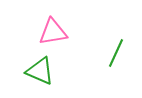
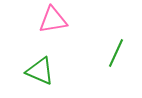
pink triangle: moved 12 px up
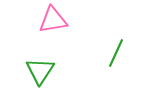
green triangle: rotated 40 degrees clockwise
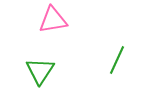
green line: moved 1 px right, 7 px down
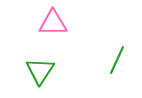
pink triangle: moved 3 px down; rotated 8 degrees clockwise
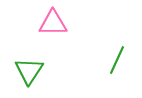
green triangle: moved 11 px left
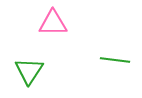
green line: moved 2 px left; rotated 72 degrees clockwise
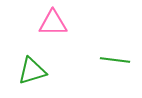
green triangle: moved 3 px right; rotated 40 degrees clockwise
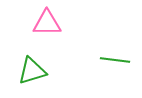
pink triangle: moved 6 px left
